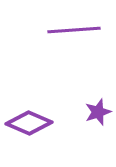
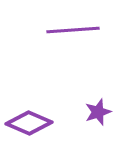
purple line: moved 1 px left
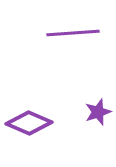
purple line: moved 3 px down
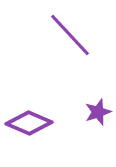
purple line: moved 3 px left, 2 px down; rotated 51 degrees clockwise
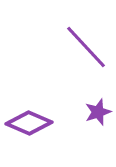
purple line: moved 16 px right, 12 px down
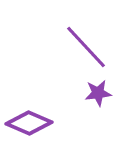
purple star: moved 19 px up; rotated 12 degrees clockwise
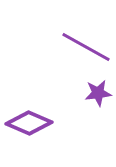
purple line: rotated 18 degrees counterclockwise
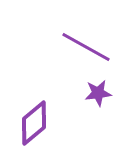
purple diamond: moved 5 px right; rotated 63 degrees counterclockwise
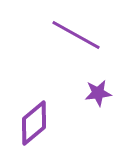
purple line: moved 10 px left, 12 px up
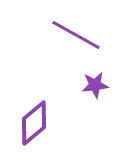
purple star: moved 3 px left, 8 px up
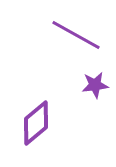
purple diamond: moved 2 px right
